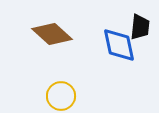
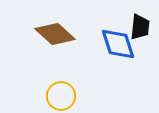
brown diamond: moved 3 px right
blue diamond: moved 1 px left, 1 px up; rotated 6 degrees counterclockwise
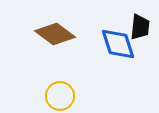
brown diamond: rotated 6 degrees counterclockwise
yellow circle: moved 1 px left
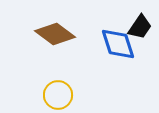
black trapezoid: rotated 28 degrees clockwise
yellow circle: moved 2 px left, 1 px up
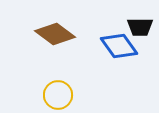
black trapezoid: rotated 56 degrees clockwise
blue diamond: moved 1 px right, 2 px down; rotated 18 degrees counterclockwise
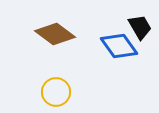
black trapezoid: rotated 120 degrees counterclockwise
yellow circle: moved 2 px left, 3 px up
